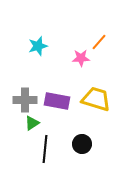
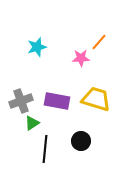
cyan star: moved 1 px left, 1 px down
gray cross: moved 4 px left, 1 px down; rotated 20 degrees counterclockwise
black circle: moved 1 px left, 3 px up
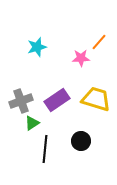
purple rectangle: moved 1 px up; rotated 45 degrees counterclockwise
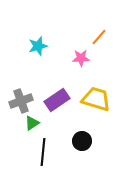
orange line: moved 5 px up
cyan star: moved 1 px right, 1 px up
black circle: moved 1 px right
black line: moved 2 px left, 3 px down
